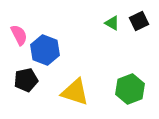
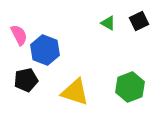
green triangle: moved 4 px left
green hexagon: moved 2 px up
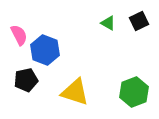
green hexagon: moved 4 px right, 5 px down
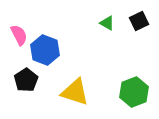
green triangle: moved 1 px left
black pentagon: rotated 20 degrees counterclockwise
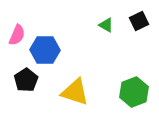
green triangle: moved 1 px left, 2 px down
pink semicircle: moved 2 px left; rotated 50 degrees clockwise
blue hexagon: rotated 20 degrees counterclockwise
